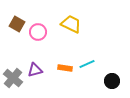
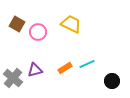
orange rectangle: rotated 40 degrees counterclockwise
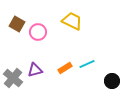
yellow trapezoid: moved 1 px right, 3 px up
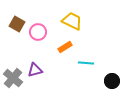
cyan line: moved 1 px left, 1 px up; rotated 28 degrees clockwise
orange rectangle: moved 21 px up
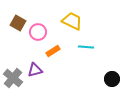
brown square: moved 1 px right, 1 px up
orange rectangle: moved 12 px left, 4 px down
cyan line: moved 16 px up
black circle: moved 2 px up
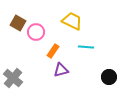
pink circle: moved 2 px left
orange rectangle: rotated 24 degrees counterclockwise
purple triangle: moved 26 px right
black circle: moved 3 px left, 2 px up
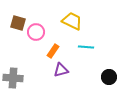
brown square: rotated 14 degrees counterclockwise
gray cross: rotated 36 degrees counterclockwise
